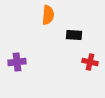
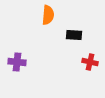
purple cross: rotated 12 degrees clockwise
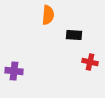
purple cross: moved 3 px left, 9 px down
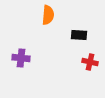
black rectangle: moved 5 px right
purple cross: moved 7 px right, 13 px up
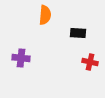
orange semicircle: moved 3 px left
black rectangle: moved 1 px left, 2 px up
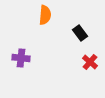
black rectangle: moved 2 px right; rotated 49 degrees clockwise
red cross: rotated 28 degrees clockwise
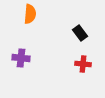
orange semicircle: moved 15 px left, 1 px up
red cross: moved 7 px left, 2 px down; rotated 35 degrees counterclockwise
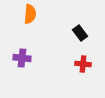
purple cross: moved 1 px right
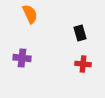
orange semicircle: rotated 30 degrees counterclockwise
black rectangle: rotated 21 degrees clockwise
